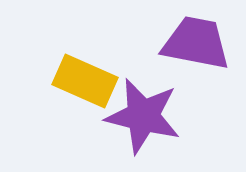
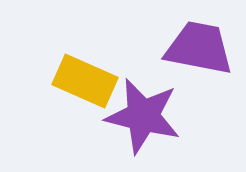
purple trapezoid: moved 3 px right, 5 px down
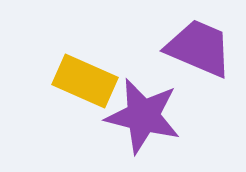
purple trapezoid: rotated 12 degrees clockwise
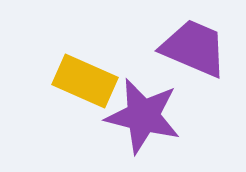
purple trapezoid: moved 5 px left
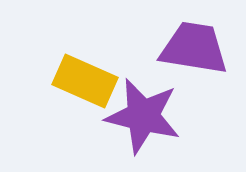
purple trapezoid: rotated 14 degrees counterclockwise
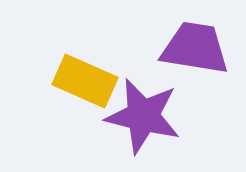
purple trapezoid: moved 1 px right
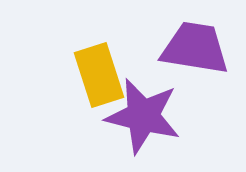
yellow rectangle: moved 14 px right, 6 px up; rotated 48 degrees clockwise
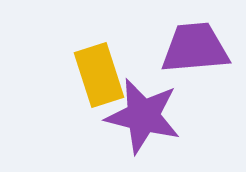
purple trapezoid: rotated 14 degrees counterclockwise
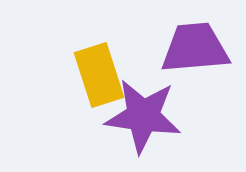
purple star: rotated 6 degrees counterclockwise
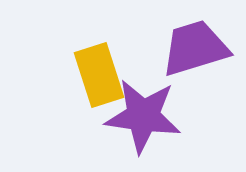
purple trapezoid: rotated 12 degrees counterclockwise
